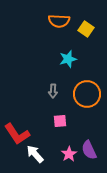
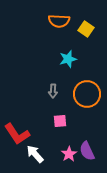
purple semicircle: moved 2 px left, 1 px down
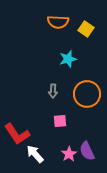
orange semicircle: moved 1 px left, 1 px down
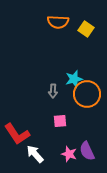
cyan star: moved 6 px right, 20 px down
pink star: rotated 21 degrees counterclockwise
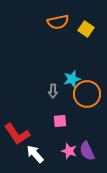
orange semicircle: rotated 15 degrees counterclockwise
cyan star: moved 2 px left
pink star: moved 3 px up
